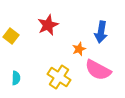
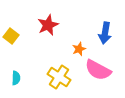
blue arrow: moved 4 px right, 1 px down
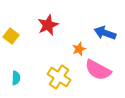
blue arrow: rotated 100 degrees clockwise
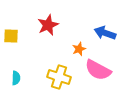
yellow square: rotated 35 degrees counterclockwise
yellow cross: rotated 15 degrees counterclockwise
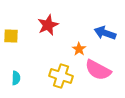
orange star: rotated 16 degrees counterclockwise
yellow cross: moved 2 px right, 1 px up
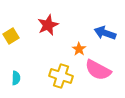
yellow square: rotated 35 degrees counterclockwise
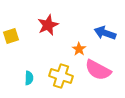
yellow square: rotated 14 degrees clockwise
cyan semicircle: moved 13 px right
